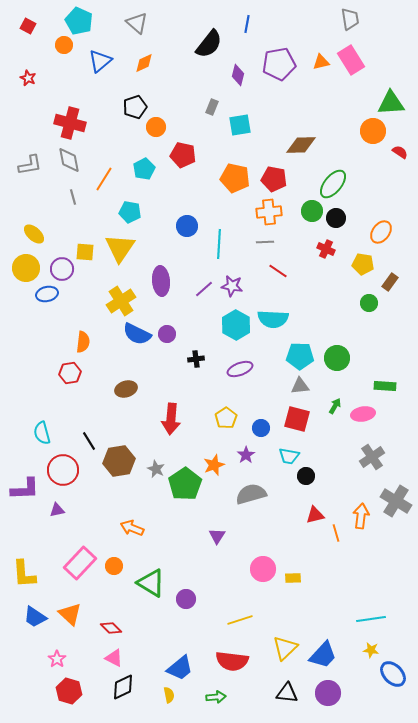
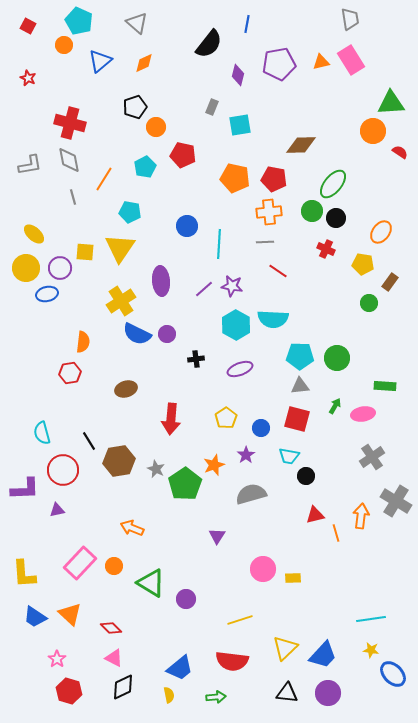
cyan pentagon at (144, 169): moved 1 px right, 2 px up
purple circle at (62, 269): moved 2 px left, 1 px up
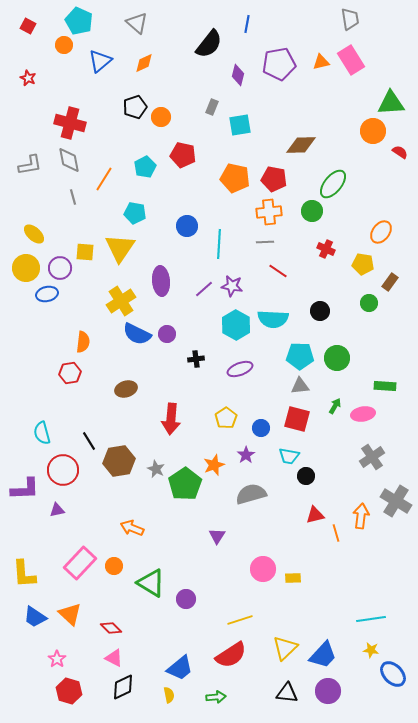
orange circle at (156, 127): moved 5 px right, 10 px up
cyan pentagon at (130, 212): moved 5 px right, 1 px down
black circle at (336, 218): moved 16 px left, 93 px down
red semicircle at (232, 661): moved 1 px left, 6 px up; rotated 40 degrees counterclockwise
purple circle at (328, 693): moved 2 px up
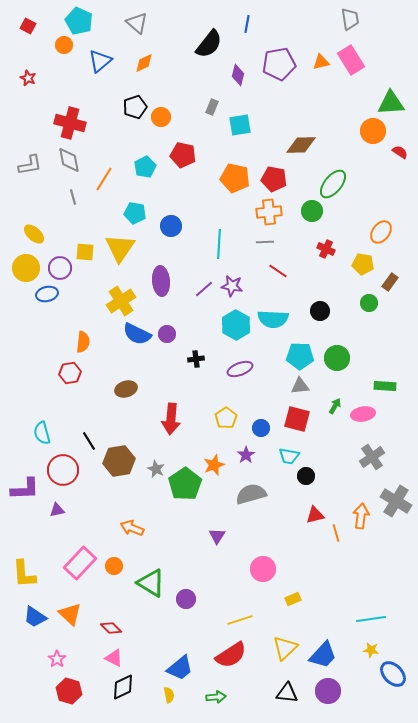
blue circle at (187, 226): moved 16 px left
yellow rectangle at (293, 578): moved 21 px down; rotated 21 degrees counterclockwise
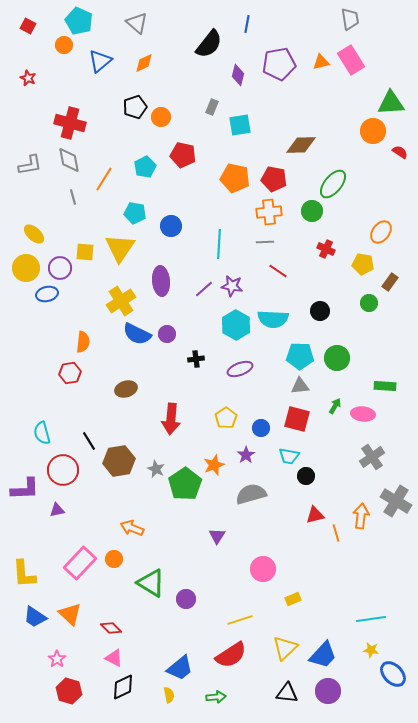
pink ellipse at (363, 414): rotated 15 degrees clockwise
orange circle at (114, 566): moved 7 px up
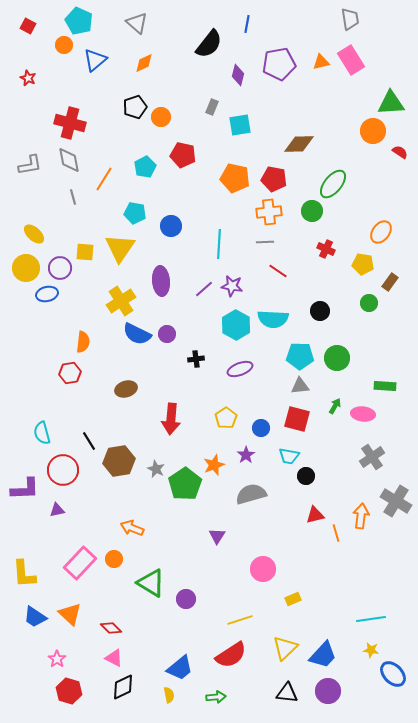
blue triangle at (100, 61): moved 5 px left, 1 px up
brown diamond at (301, 145): moved 2 px left, 1 px up
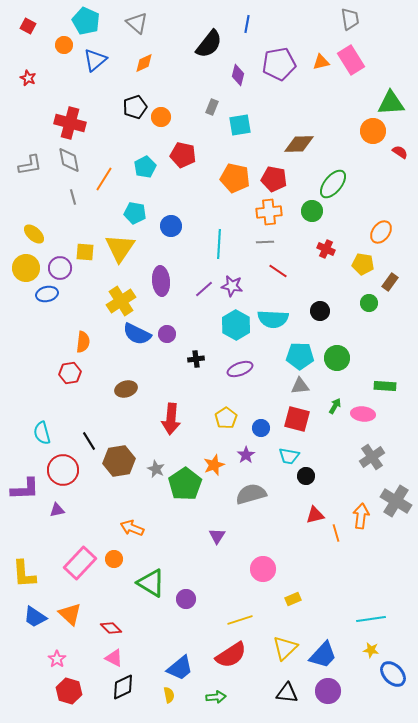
cyan pentagon at (79, 21): moved 7 px right
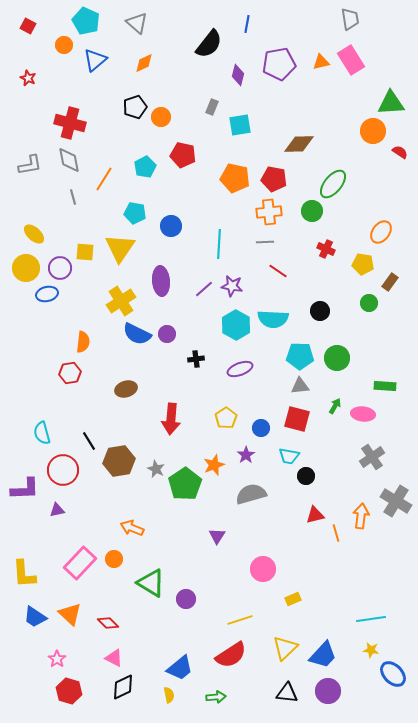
red diamond at (111, 628): moved 3 px left, 5 px up
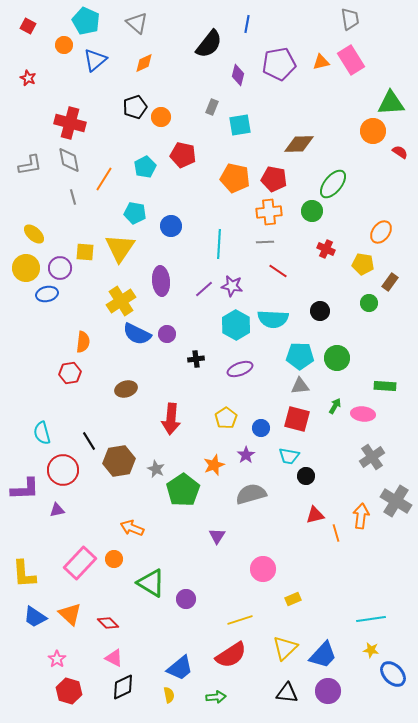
green pentagon at (185, 484): moved 2 px left, 6 px down
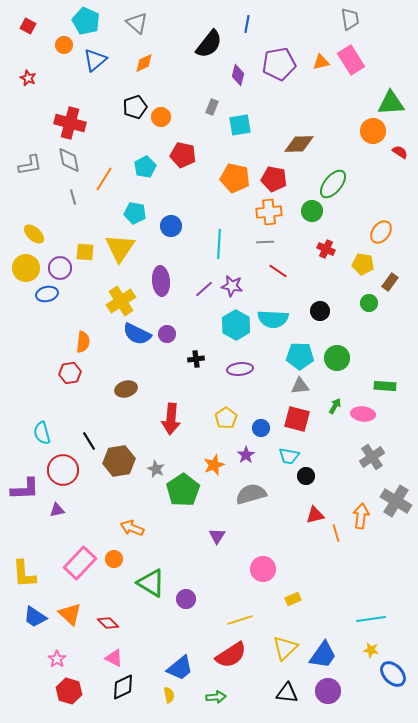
purple ellipse at (240, 369): rotated 15 degrees clockwise
blue trapezoid at (323, 655): rotated 8 degrees counterclockwise
